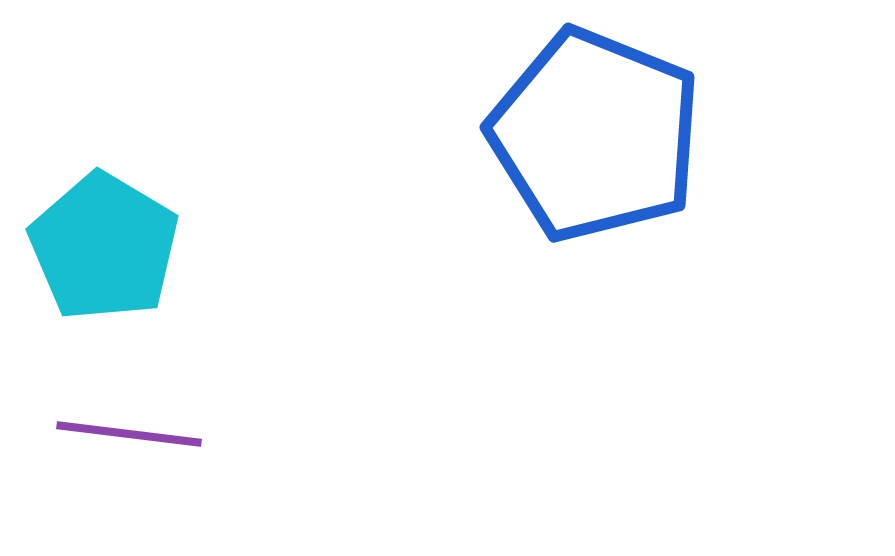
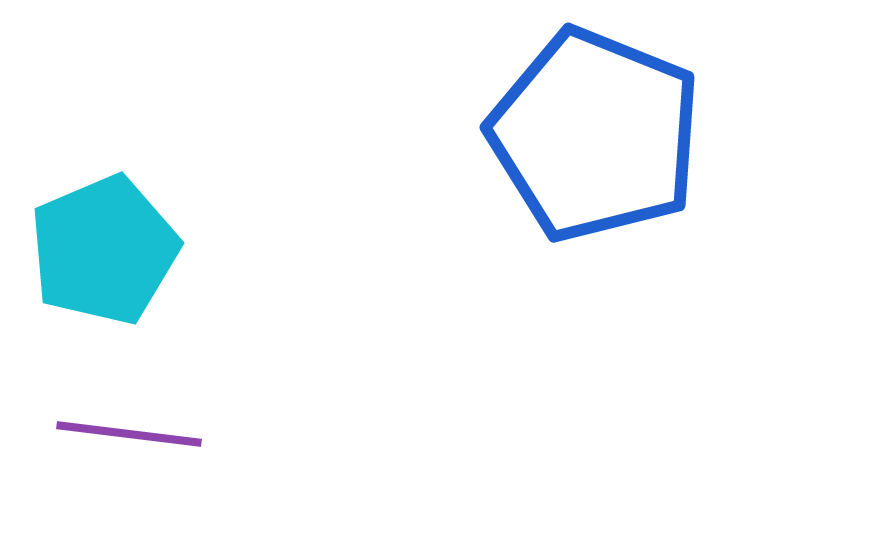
cyan pentagon: moved 3 px down; rotated 18 degrees clockwise
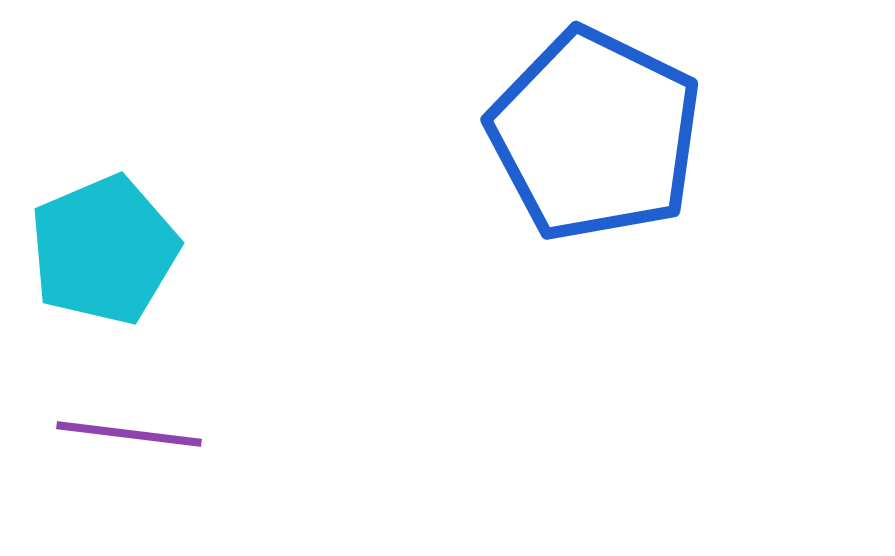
blue pentagon: rotated 4 degrees clockwise
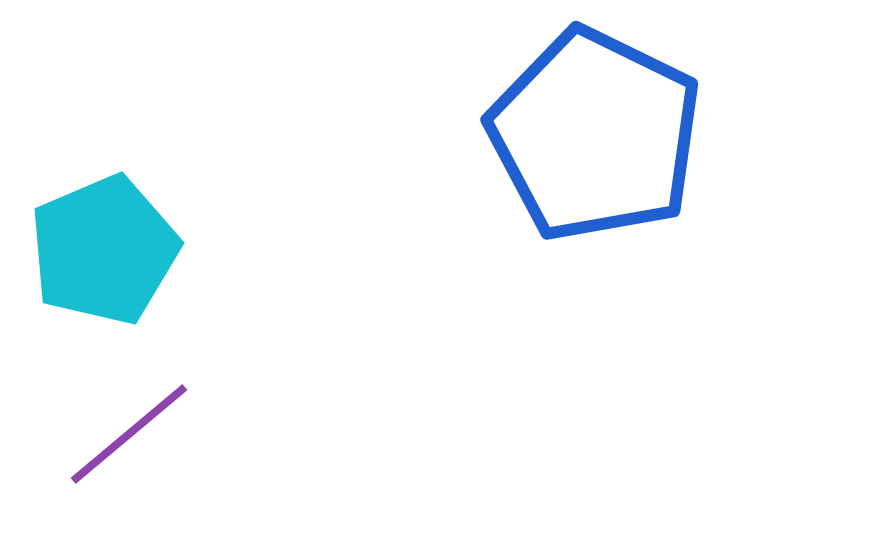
purple line: rotated 47 degrees counterclockwise
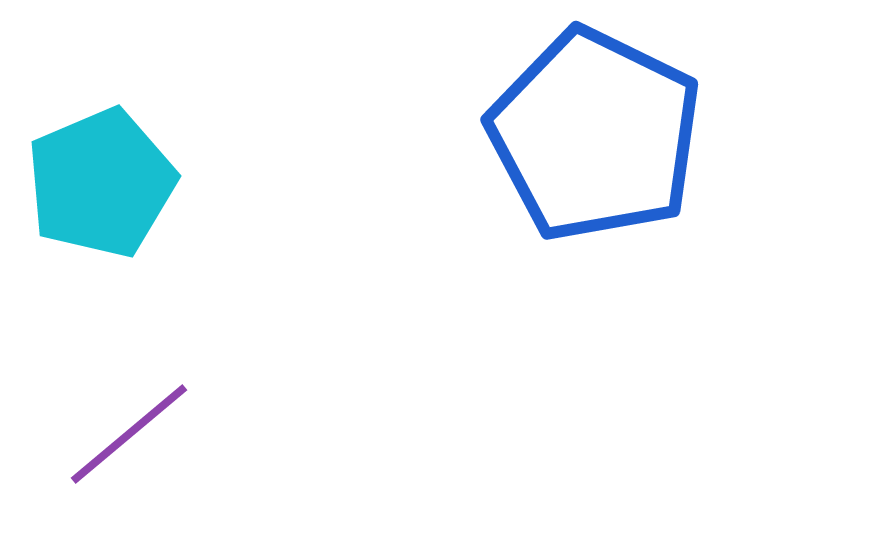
cyan pentagon: moved 3 px left, 67 px up
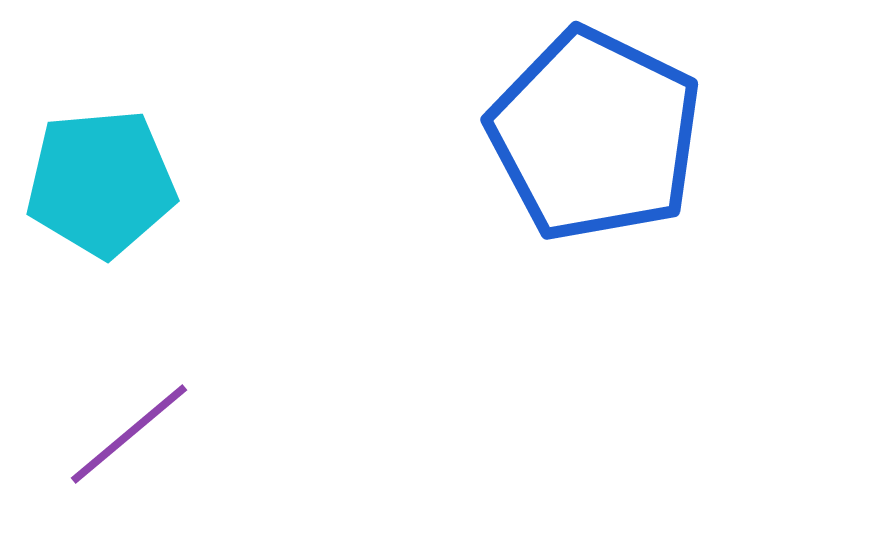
cyan pentagon: rotated 18 degrees clockwise
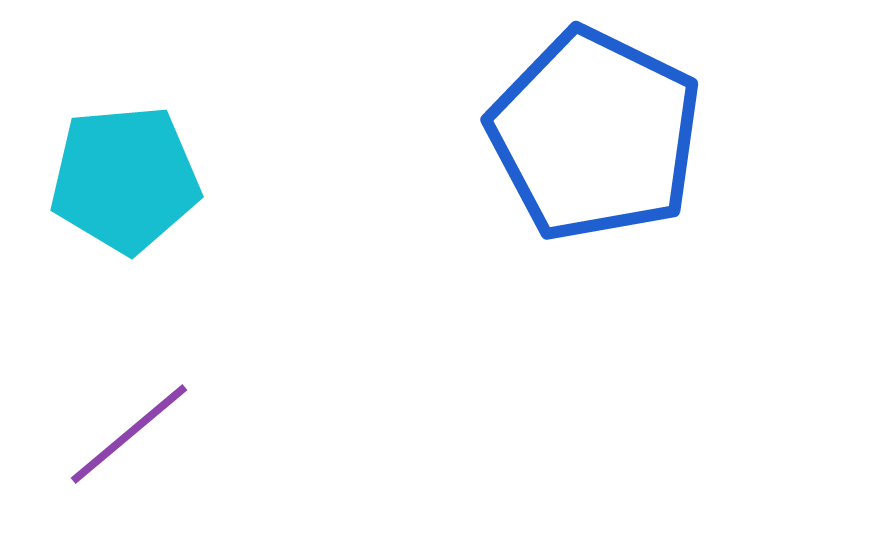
cyan pentagon: moved 24 px right, 4 px up
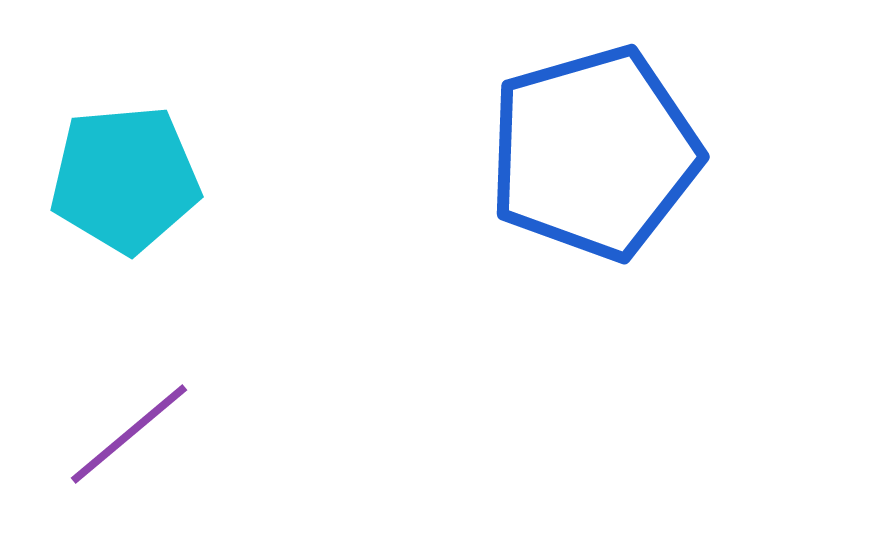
blue pentagon: moved 1 px left, 18 px down; rotated 30 degrees clockwise
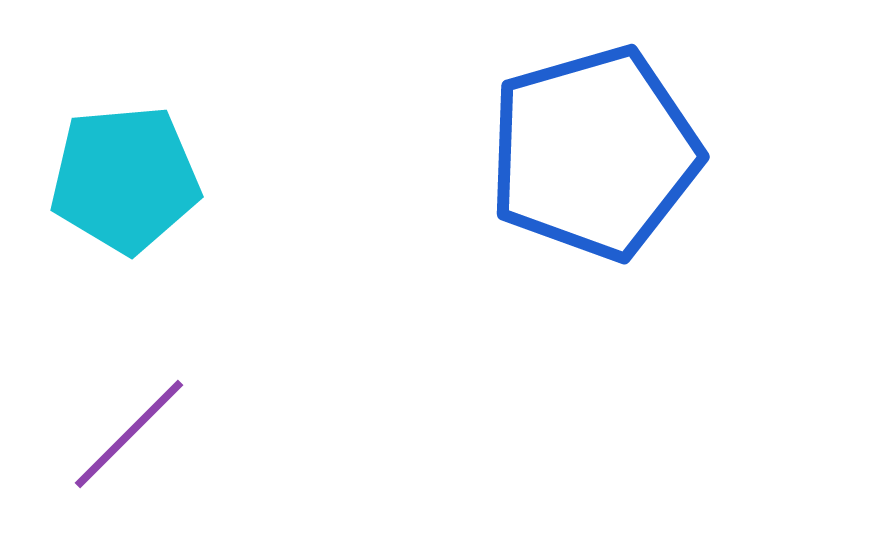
purple line: rotated 5 degrees counterclockwise
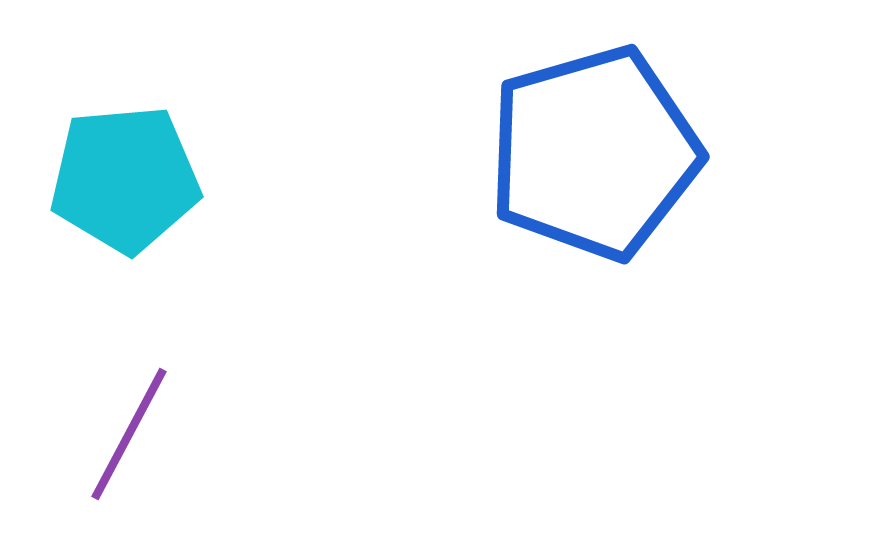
purple line: rotated 17 degrees counterclockwise
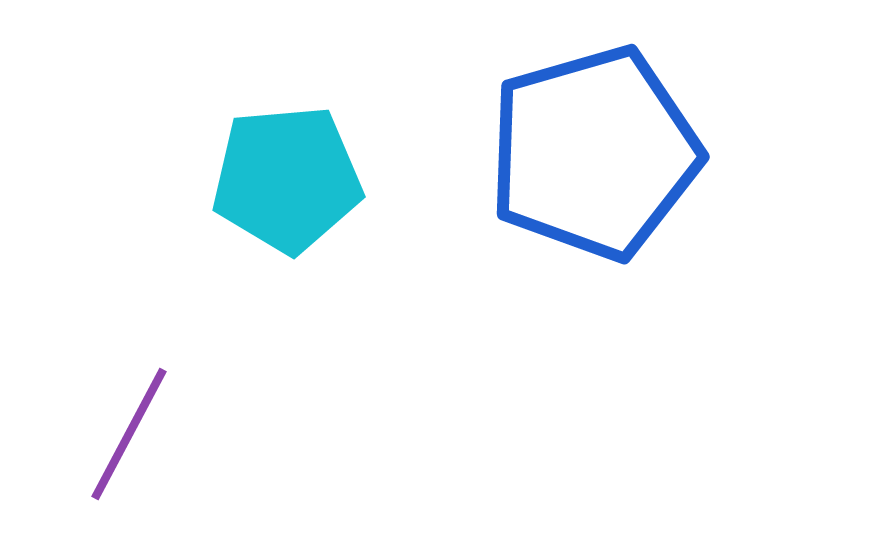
cyan pentagon: moved 162 px right
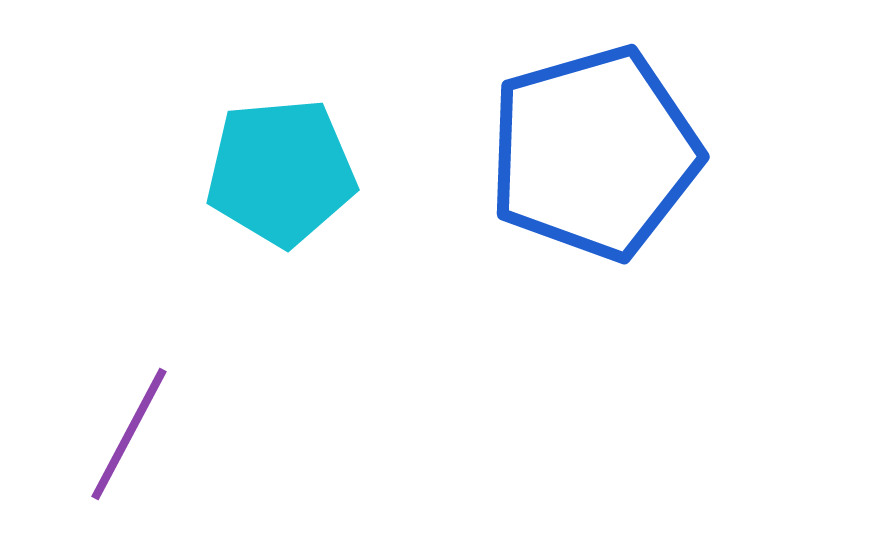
cyan pentagon: moved 6 px left, 7 px up
